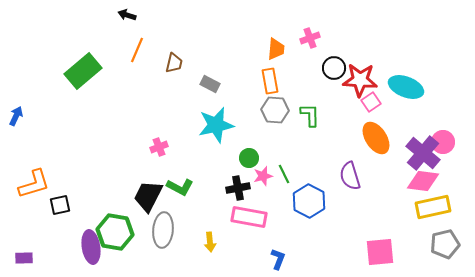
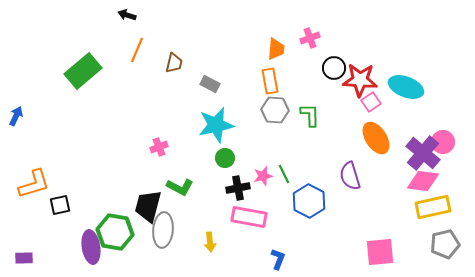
green circle at (249, 158): moved 24 px left
black trapezoid at (148, 196): moved 10 px down; rotated 12 degrees counterclockwise
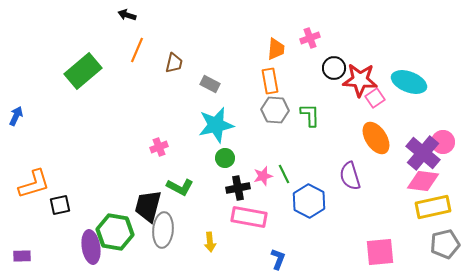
cyan ellipse at (406, 87): moved 3 px right, 5 px up
pink square at (371, 102): moved 4 px right, 4 px up
purple rectangle at (24, 258): moved 2 px left, 2 px up
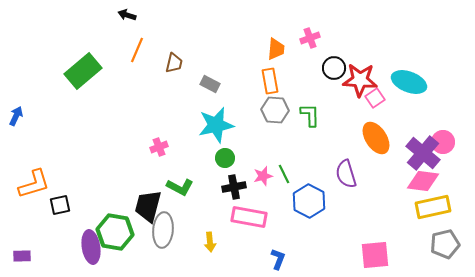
purple semicircle at (350, 176): moved 4 px left, 2 px up
black cross at (238, 188): moved 4 px left, 1 px up
pink square at (380, 252): moved 5 px left, 3 px down
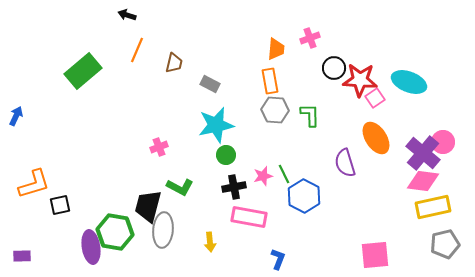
green circle at (225, 158): moved 1 px right, 3 px up
purple semicircle at (346, 174): moved 1 px left, 11 px up
blue hexagon at (309, 201): moved 5 px left, 5 px up
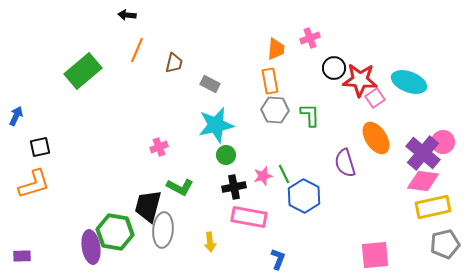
black arrow at (127, 15): rotated 12 degrees counterclockwise
black square at (60, 205): moved 20 px left, 58 px up
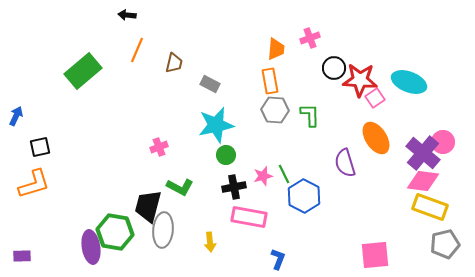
yellow rectangle at (433, 207): moved 3 px left; rotated 32 degrees clockwise
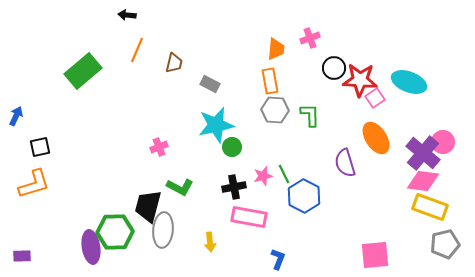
green circle at (226, 155): moved 6 px right, 8 px up
green hexagon at (115, 232): rotated 12 degrees counterclockwise
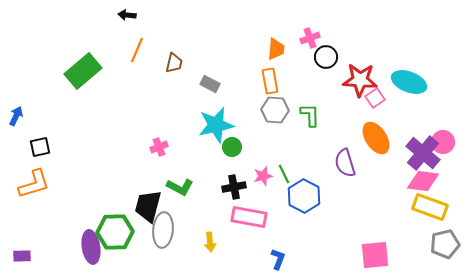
black circle at (334, 68): moved 8 px left, 11 px up
